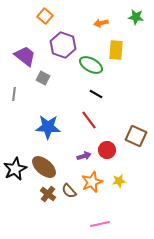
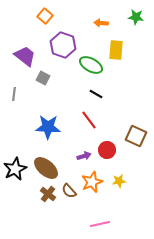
orange arrow: rotated 16 degrees clockwise
brown ellipse: moved 2 px right, 1 px down
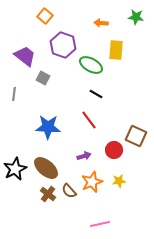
red circle: moved 7 px right
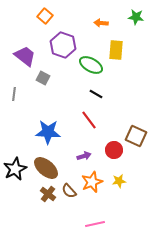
blue star: moved 5 px down
pink line: moved 5 px left
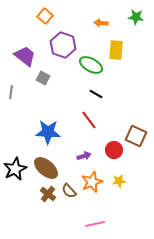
gray line: moved 3 px left, 2 px up
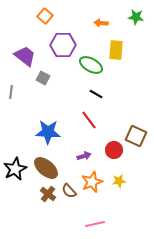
purple hexagon: rotated 20 degrees counterclockwise
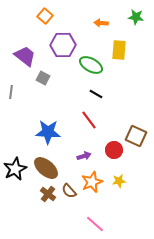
yellow rectangle: moved 3 px right
pink line: rotated 54 degrees clockwise
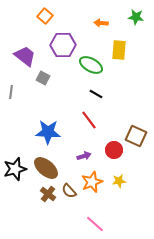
black star: rotated 10 degrees clockwise
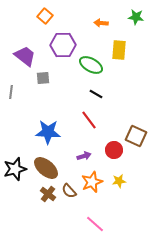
gray square: rotated 32 degrees counterclockwise
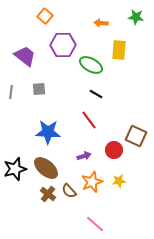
gray square: moved 4 px left, 11 px down
